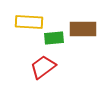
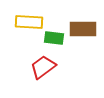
green rectangle: rotated 12 degrees clockwise
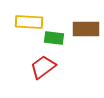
brown rectangle: moved 3 px right
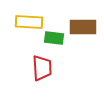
brown rectangle: moved 3 px left, 2 px up
red trapezoid: moved 1 px left, 1 px down; rotated 124 degrees clockwise
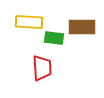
brown rectangle: moved 1 px left
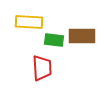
brown rectangle: moved 9 px down
green rectangle: moved 2 px down
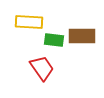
red trapezoid: rotated 32 degrees counterclockwise
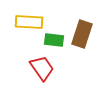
brown rectangle: moved 2 px up; rotated 72 degrees counterclockwise
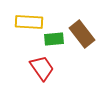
brown rectangle: rotated 56 degrees counterclockwise
green rectangle: moved 1 px up; rotated 12 degrees counterclockwise
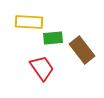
brown rectangle: moved 16 px down
green rectangle: moved 1 px left, 1 px up
